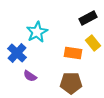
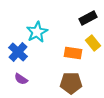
blue cross: moved 1 px right, 1 px up
purple semicircle: moved 9 px left, 3 px down
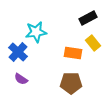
cyan star: moved 1 px left; rotated 20 degrees clockwise
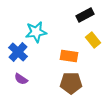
black rectangle: moved 3 px left, 3 px up
yellow rectangle: moved 3 px up
orange rectangle: moved 4 px left, 3 px down
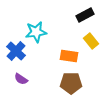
yellow rectangle: moved 2 px left, 1 px down
blue cross: moved 2 px left, 1 px up
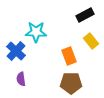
cyan star: rotated 10 degrees clockwise
orange rectangle: rotated 60 degrees clockwise
purple semicircle: rotated 48 degrees clockwise
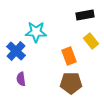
black rectangle: rotated 18 degrees clockwise
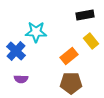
orange rectangle: rotated 72 degrees clockwise
purple semicircle: rotated 80 degrees counterclockwise
